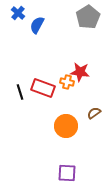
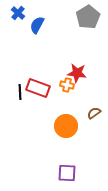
red star: moved 3 px left, 1 px down
orange cross: moved 3 px down
red rectangle: moved 5 px left
black line: rotated 14 degrees clockwise
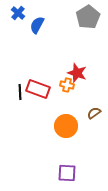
red star: rotated 12 degrees clockwise
red rectangle: moved 1 px down
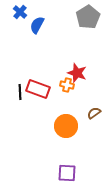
blue cross: moved 2 px right, 1 px up
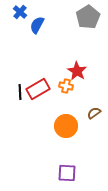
red star: moved 2 px up; rotated 12 degrees clockwise
orange cross: moved 1 px left, 1 px down
red rectangle: rotated 50 degrees counterclockwise
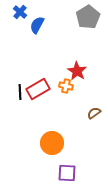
orange circle: moved 14 px left, 17 px down
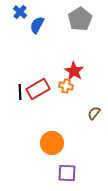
gray pentagon: moved 8 px left, 2 px down
red star: moved 3 px left
brown semicircle: rotated 16 degrees counterclockwise
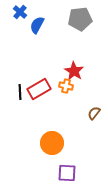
gray pentagon: rotated 25 degrees clockwise
red rectangle: moved 1 px right
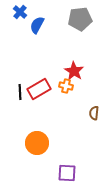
brown semicircle: rotated 32 degrees counterclockwise
orange circle: moved 15 px left
